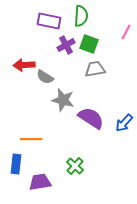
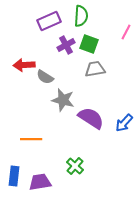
purple rectangle: rotated 35 degrees counterclockwise
blue rectangle: moved 2 px left, 12 px down
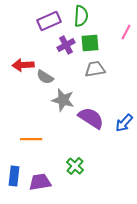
green square: moved 1 px right, 1 px up; rotated 24 degrees counterclockwise
red arrow: moved 1 px left
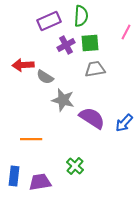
purple semicircle: moved 1 px right
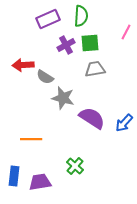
purple rectangle: moved 1 px left, 2 px up
gray star: moved 2 px up
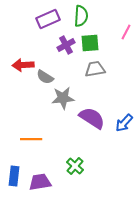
gray star: rotated 20 degrees counterclockwise
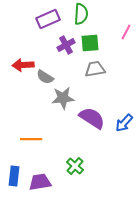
green semicircle: moved 2 px up
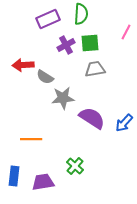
purple trapezoid: moved 3 px right
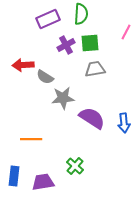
blue arrow: rotated 48 degrees counterclockwise
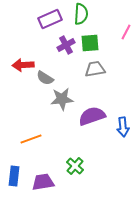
purple rectangle: moved 2 px right
gray semicircle: moved 1 px down
gray star: moved 1 px left, 1 px down
purple semicircle: moved 2 px up; rotated 52 degrees counterclockwise
blue arrow: moved 1 px left, 4 px down
orange line: rotated 20 degrees counterclockwise
